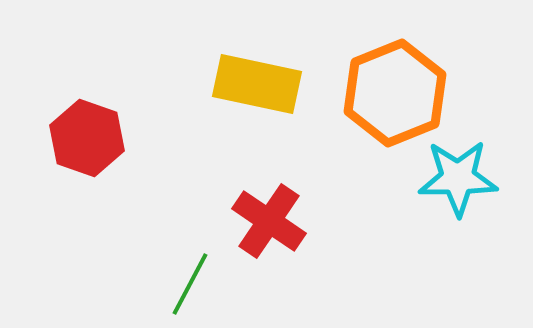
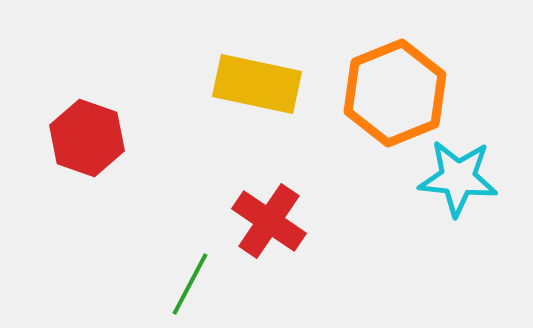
cyan star: rotated 6 degrees clockwise
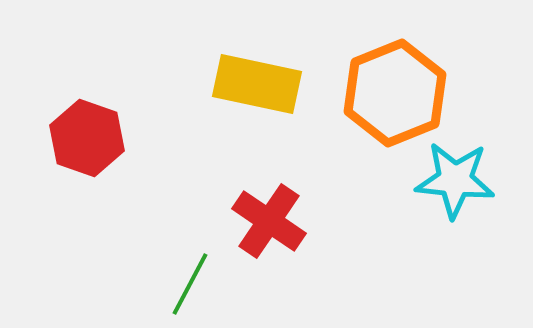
cyan star: moved 3 px left, 2 px down
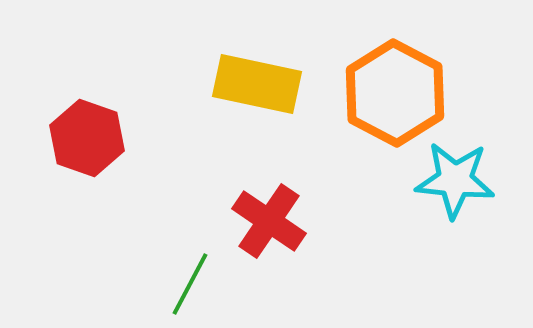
orange hexagon: rotated 10 degrees counterclockwise
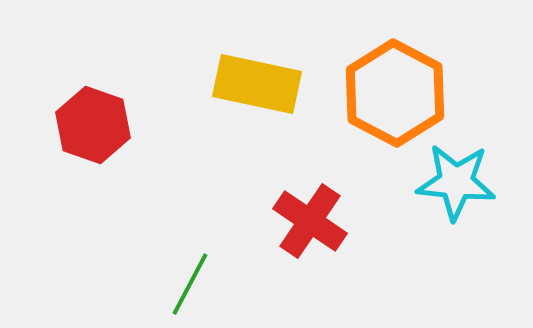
red hexagon: moved 6 px right, 13 px up
cyan star: moved 1 px right, 2 px down
red cross: moved 41 px right
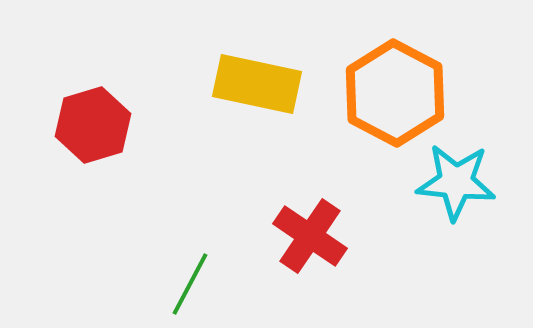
red hexagon: rotated 24 degrees clockwise
red cross: moved 15 px down
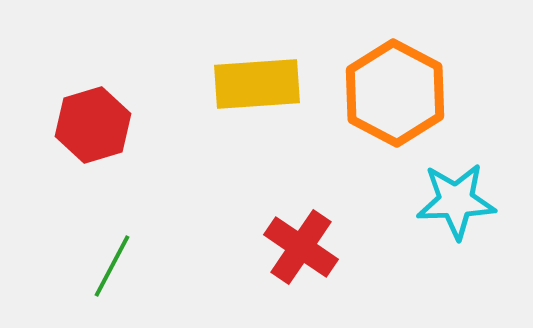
yellow rectangle: rotated 16 degrees counterclockwise
cyan star: moved 19 px down; rotated 8 degrees counterclockwise
red cross: moved 9 px left, 11 px down
green line: moved 78 px left, 18 px up
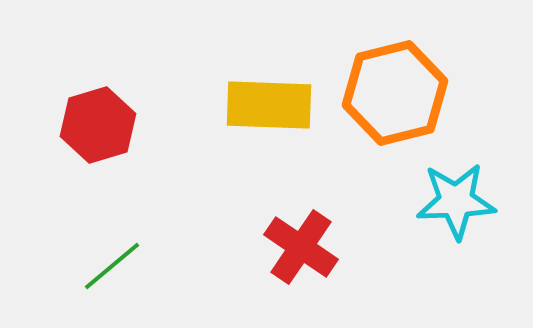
yellow rectangle: moved 12 px right, 21 px down; rotated 6 degrees clockwise
orange hexagon: rotated 18 degrees clockwise
red hexagon: moved 5 px right
green line: rotated 22 degrees clockwise
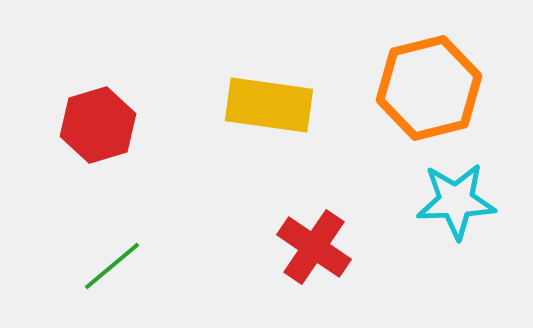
orange hexagon: moved 34 px right, 5 px up
yellow rectangle: rotated 6 degrees clockwise
red cross: moved 13 px right
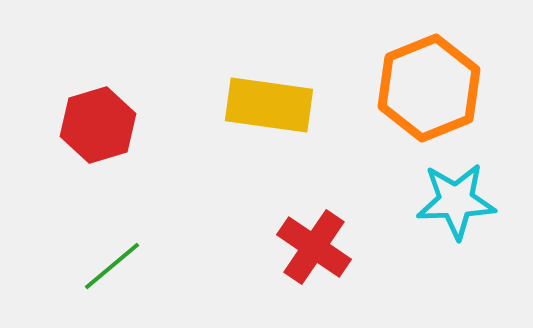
orange hexagon: rotated 8 degrees counterclockwise
